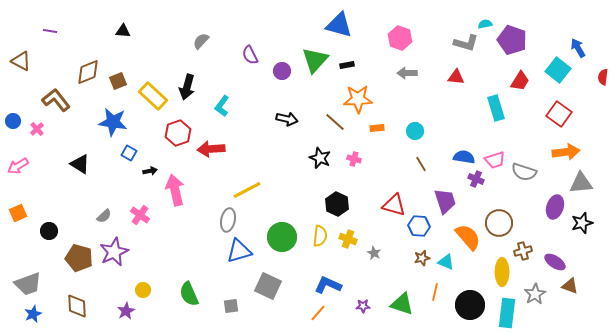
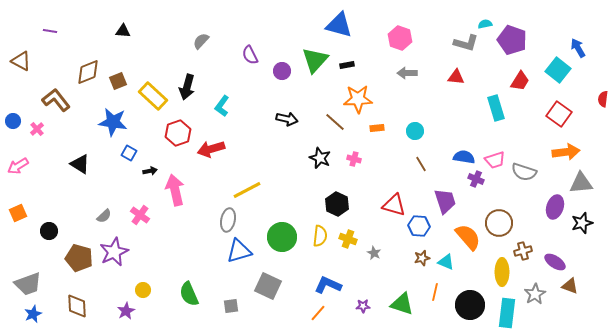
red semicircle at (603, 77): moved 22 px down
red arrow at (211, 149): rotated 12 degrees counterclockwise
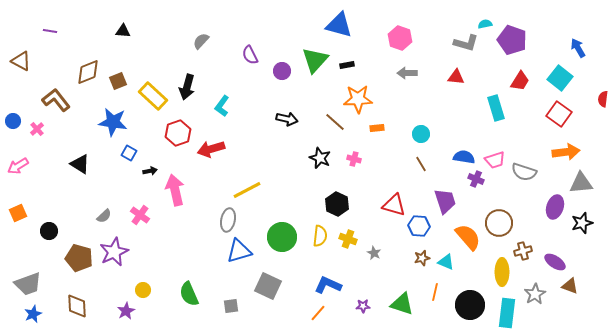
cyan square at (558, 70): moved 2 px right, 8 px down
cyan circle at (415, 131): moved 6 px right, 3 px down
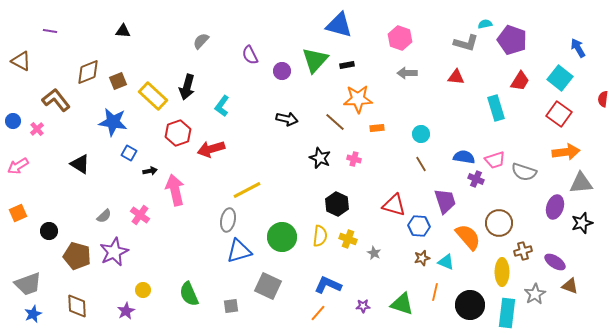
brown pentagon at (79, 258): moved 2 px left, 2 px up
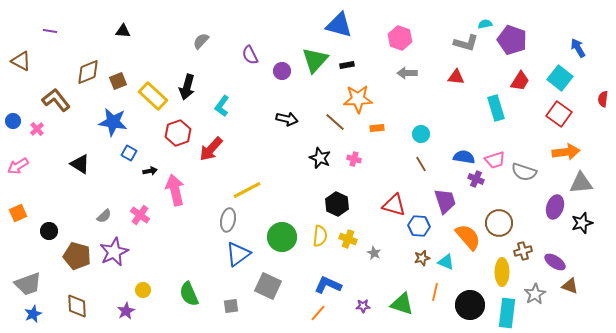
red arrow at (211, 149): rotated 32 degrees counterclockwise
blue triangle at (239, 251): moved 1 px left, 3 px down; rotated 20 degrees counterclockwise
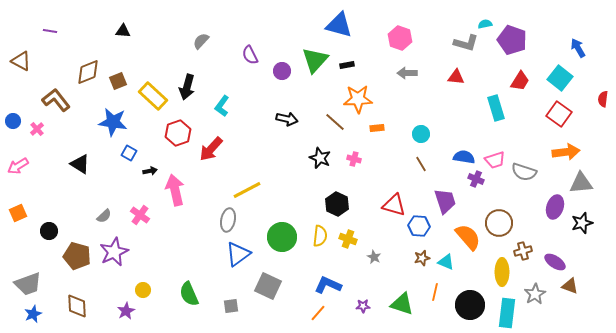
gray star at (374, 253): moved 4 px down
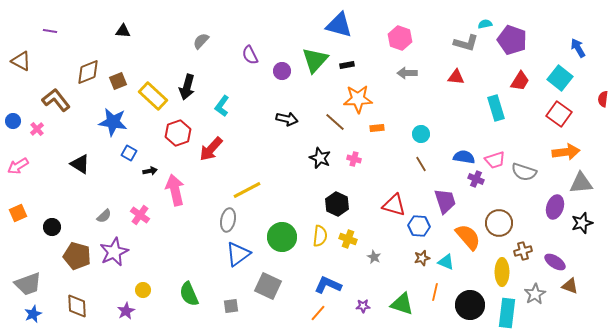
black circle at (49, 231): moved 3 px right, 4 px up
